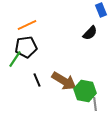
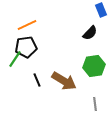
green hexagon: moved 9 px right, 25 px up; rotated 20 degrees counterclockwise
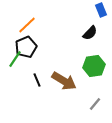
orange line: rotated 18 degrees counterclockwise
black pentagon: rotated 15 degrees counterclockwise
gray line: rotated 48 degrees clockwise
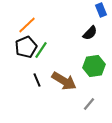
green line: moved 26 px right, 9 px up
gray line: moved 6 px left
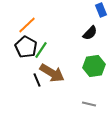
black pentagon: rotated 20 degrees counterclockwise
brown arrow: moved 12 px left, 8 px up
gray line: rotated 64 degrees clockwise
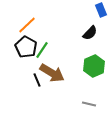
green line: moved 1 px right
green hexagon: rotated 15 degrees counterclockwise
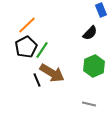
black pentagon: rotated 15 degrees clockwise
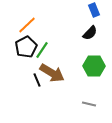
blue rectangle: moved 7 px left
green hexagon: rotated 25 degrees clockwise
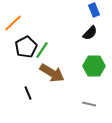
orange line: moved 14 px left, 2 px up
black line: moved 9 px left, 13 px down
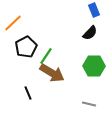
green line: moved 4 px right, 6 px down
